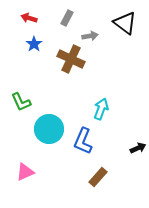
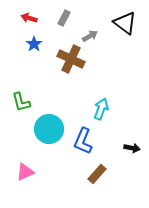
gray rectangle: moved 3 px left
gray arrow: rotated 21 degrees counterclockwise
green L-shape: rotated 10 degrees clockwise
black arrow: moved 6 px left; rotated 35 degrees clockwise
brown rectangle: moved 1 px left, 3 px up
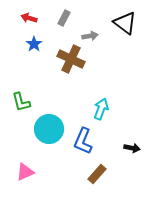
gray arrow: rotated 21 degrees clockwise
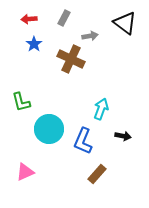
red arrow: moved 1 px down; rotated 21 degrees counterclockwise
black arrow: moved 9 px left, 12 px up
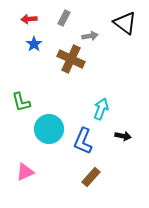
brown rectangle: moved 6 px left, 3 px down
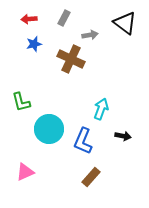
gray arrow: moved 1 px up
blue star: rotated 21 degrees clockwise
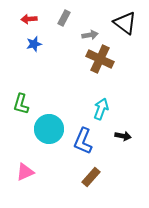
brown cross: moved 29 px right
green L-shape: moved 2 px down; rotated 30 degrees clockwise
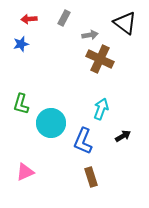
blue star: moved 13 px left
cyan circle: moved 2 px right, 6 px up
black arrow: rotated 42 degrees counterclockwise
brown rectangle: rotated 60 degrees counterclockwise
